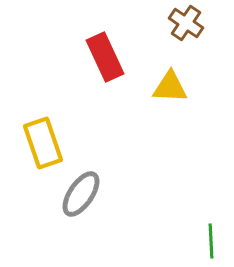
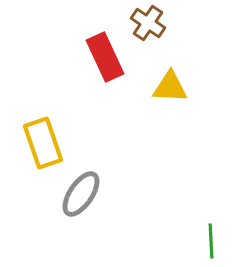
brown cross: moved 38 px left
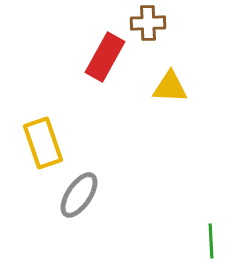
brown cross: rotated 36 degrees counterclockwise
red rectangle: rotated 54 degrees clockwise
gray ellipse: moved 2 px left, 1 px down
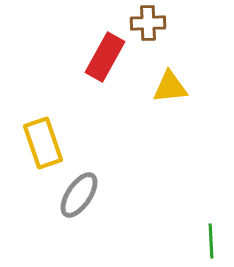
yellow triangle: rotated 9 degrees counterclockwise
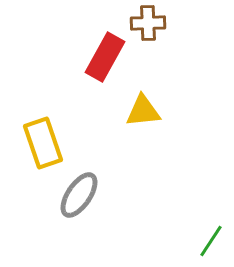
yellow triangle: moved 27 px left, 24 px down
green line: rotated 36 degrees clockwise
